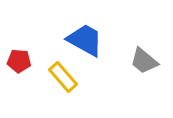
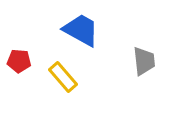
blue trapezoid: moved 4 px left, 10 px up
gray trapezoid: rotated 136 degrees counterclockwise
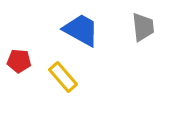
gray trapezoid: moved 1 px left, 34 px up
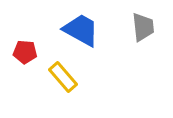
red pentagon: moved 6 px right, 9 px up
